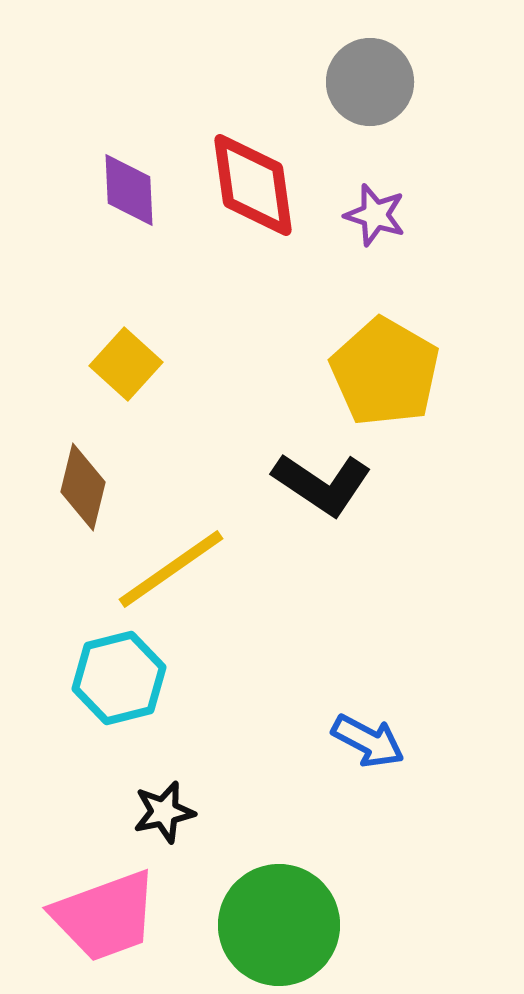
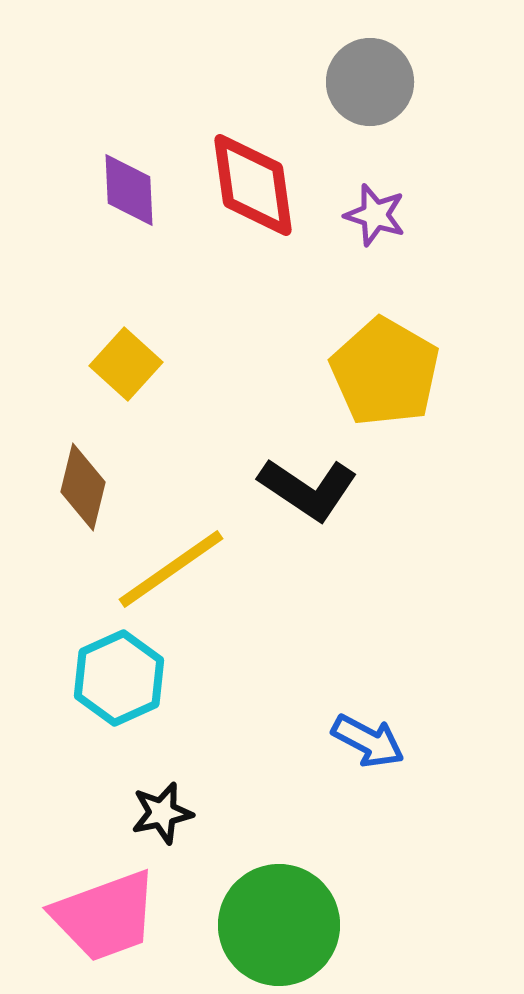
black L-shape: moved 14 px left, 5 px down
cyan hexagon: rotated 10 degrees counterclockwise
black star: moved 2 px left, 1 px down
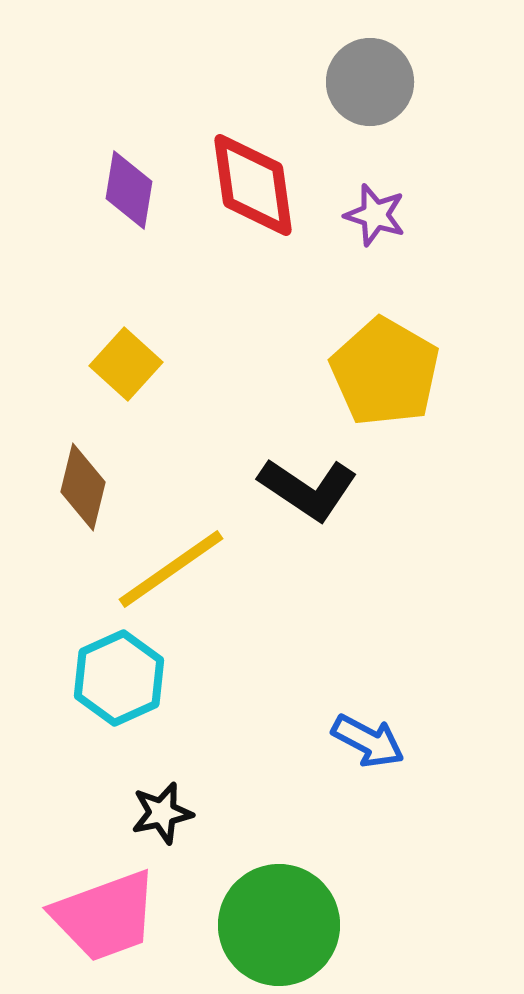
purple diamond: rotated 12 degrees clockwise
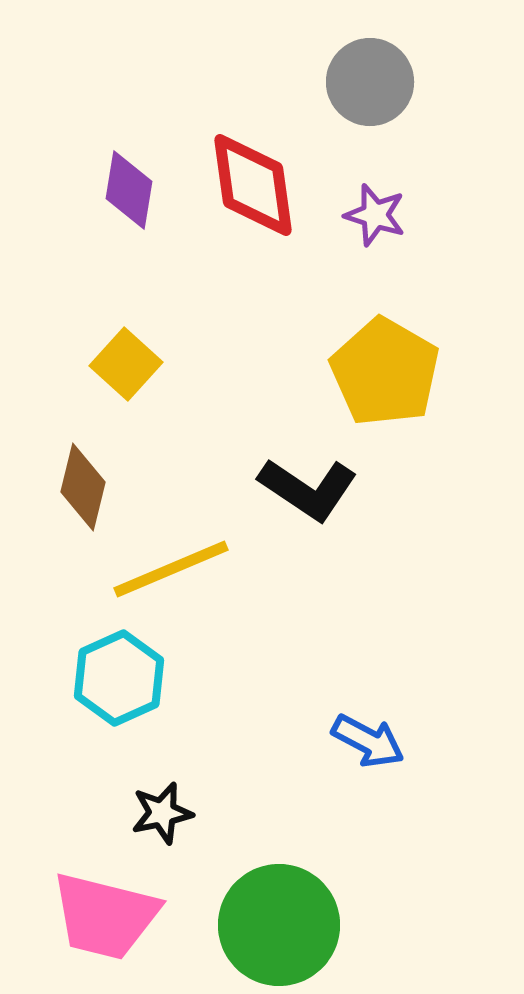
yellow line: rotated 12 degrees clockwise
pink trapezoid: rotated 34 degrees clockwise
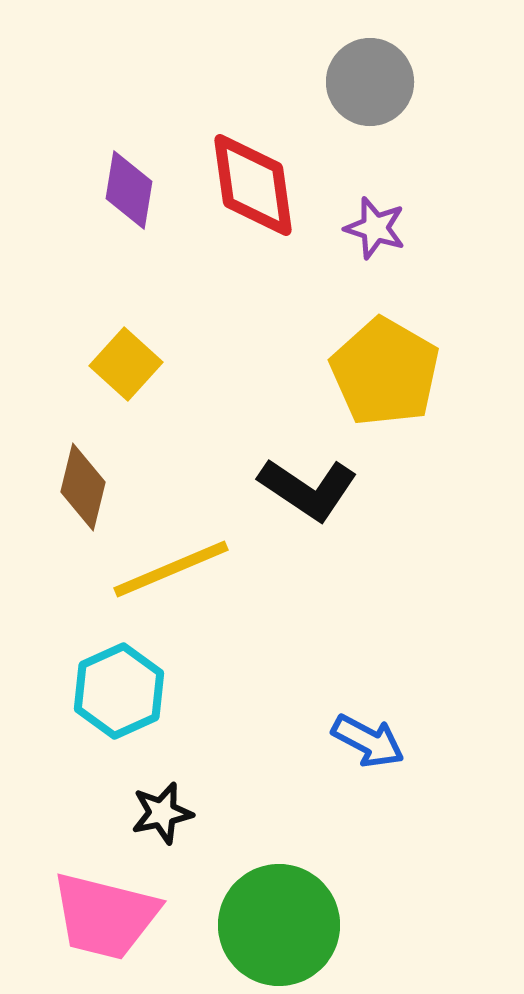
purple star: moved 13 px down
cyan hexagon: moved 13 px down
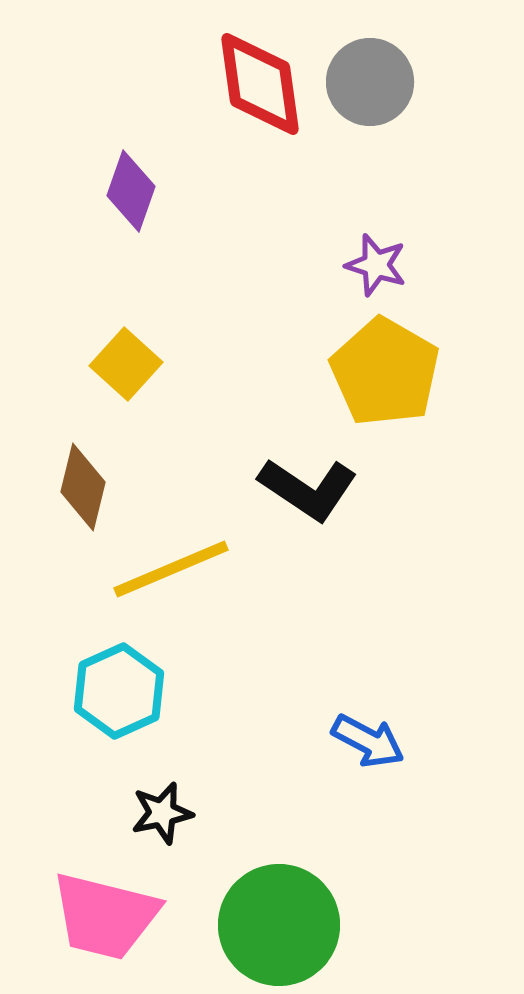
red diamond: moved 7 px right, 101 px up
purple diamond: moved 2 px right, 1 px down; rotated 10 degrees clockwise
purple star: moved 1 px right, 37 px down
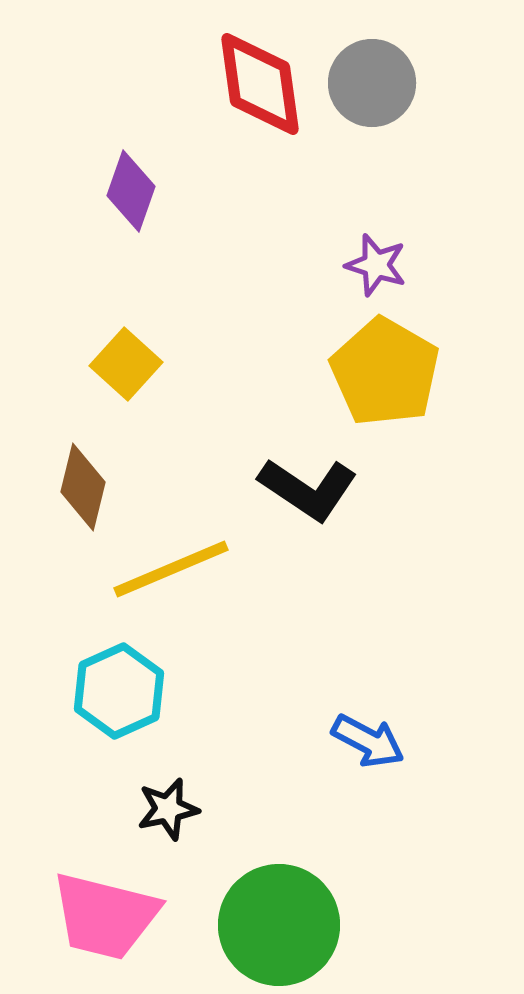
gray circle: moved 2 px right, 1 px down
black star: moved 6 px right, 4 px up
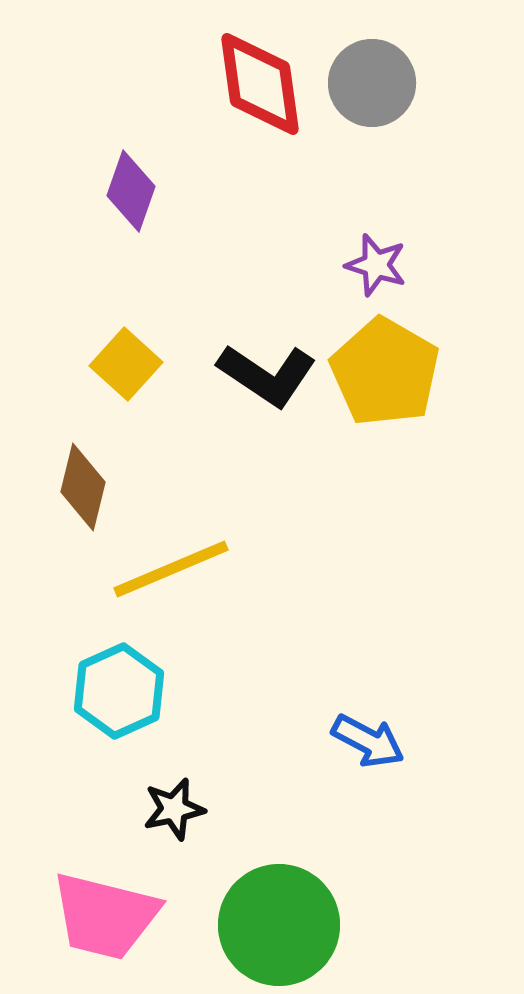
black L-shape: moved 41 px left, 114 px up
black star: moved 6 px right
